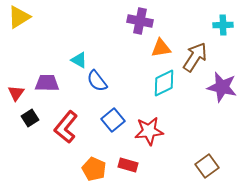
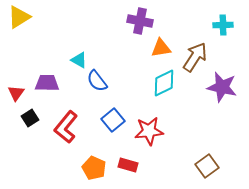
orange pentagon: moved 1 px up
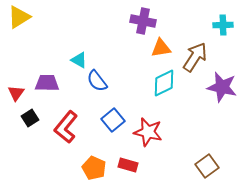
purple cross: moved 3 px right
red star: moved 1 px left, 1 px down; rotated 20 degrees clockwise
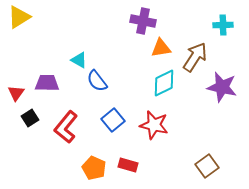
red star: moved 6 px right, 7 px up
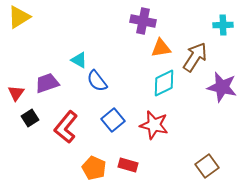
purple trapezoid: rotated 20 degrees counterclockwise
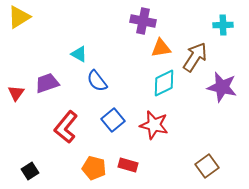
cyan triangle: moved 6 px up
black square: moved 53 px down
orange pentagon: rotated 10 degrees counterclockwise
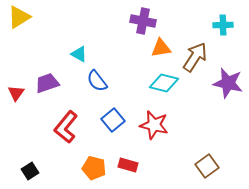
cyan diamond: rotated 40 degrees clockwise
purple star: moved 6 px right, 4 px up
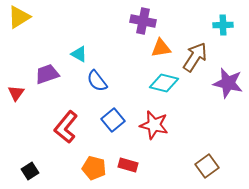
purple trapezoid: moved 9 px up
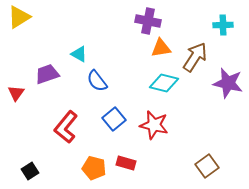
purple cross: moved 5 px right
blue square: moved 1 px right, 1 px up
red rectangle: moved 2 px left, 2 px up
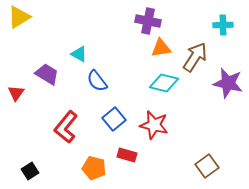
purple trapezoid: rotated 50 degrees clockwise
red rectangle: moved 1 px right, 8 px up
